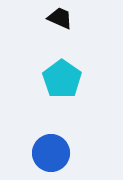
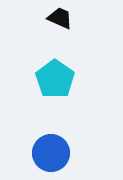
cyan pentagon: moved 7 px left
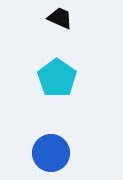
cyan pentagon: moved 2 px right, 1 px up
